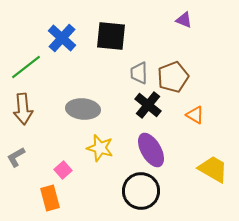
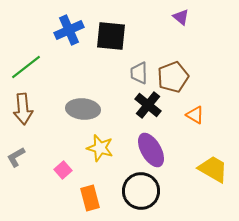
purple triangle: moved 3 px left, 3 px up; rotated 18 degrees clockwise
blue cross: moved 7 px right, 8 px up; rotated 24 degrees clockwise
orange rectangle: moved 40 px right
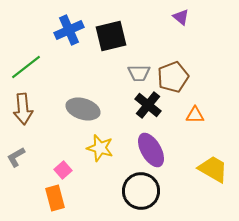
black square: rotated 20 degrees counterclockwise
gray trapezoid: rotated 90 degrees counterclockwise
gray ellipse: rotated 12 degrees clockwise
orange triangle: rotated 30 degrees counterclockwise
orange rectangle: moved 35 px left
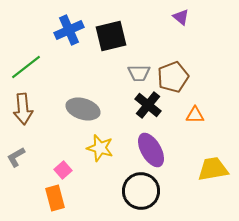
yellow trapezoid: rotated 40 degrees counterclockwise
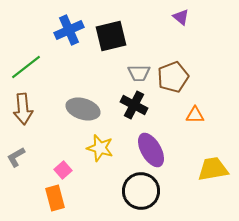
black cross: moved 14 px left; rotated 12 degrees counterclockwise
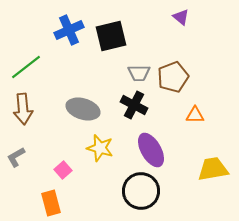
orange rectangle: moved 4 px left, 5 px down
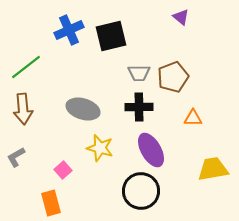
black cross: moved 5 px right, 2 px down; rotated 28 degrees counterclockwise
orange triangle: moved 2 px left, 3 px down
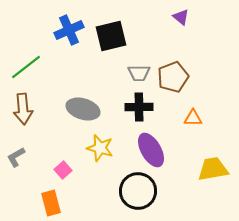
black circle: moved 3 px left
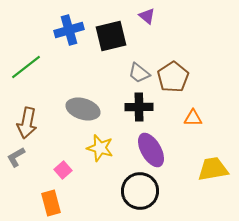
purple triangle: moved 34 px left, 1 px up
blue cross: rotated 8 degrees clockwise
gray trapezoid: rotated 40 degrees clockwise
brown pentagon: rotated 12 degrees counterclockwise
brown arrow: moved 4 px right, 14 px down; rotated 16 degrees clockwise
black circle: moved 2 px right
